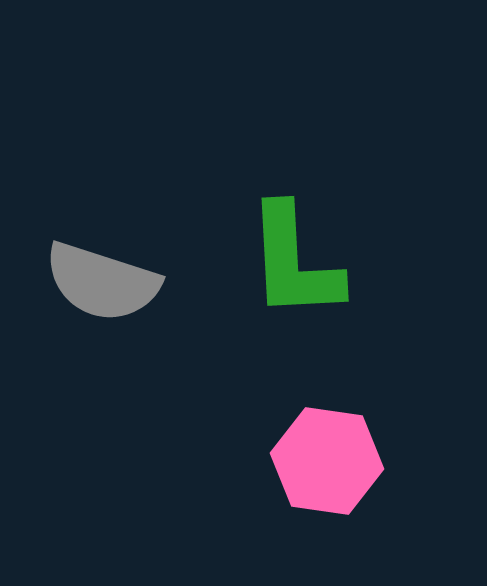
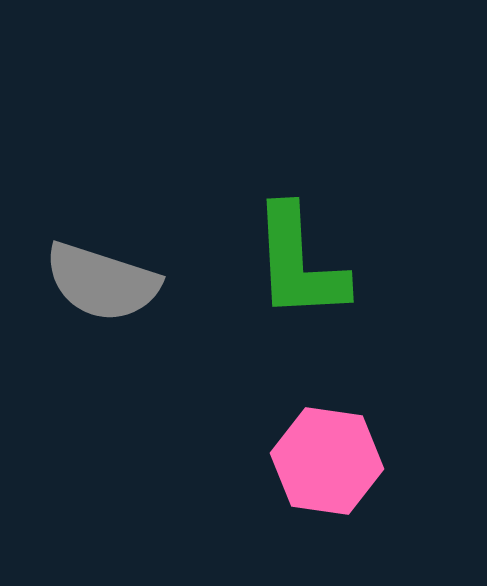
green L-shape: moved 5 px right, 1 px down
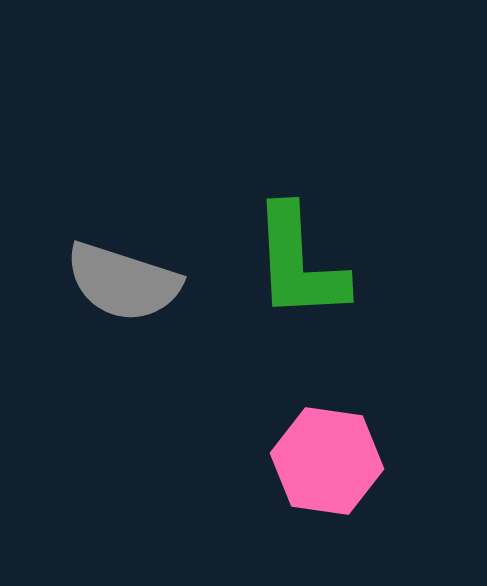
gray semicircle: moved 21 px right
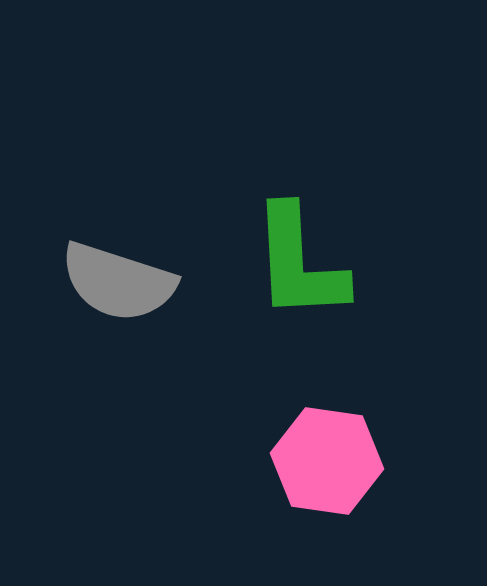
gray semicircle: moved 5 px left
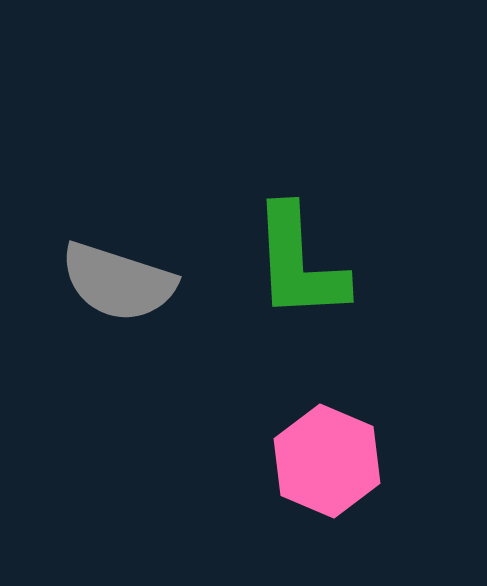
pink hexagon: rotated 15 degrees clockwise
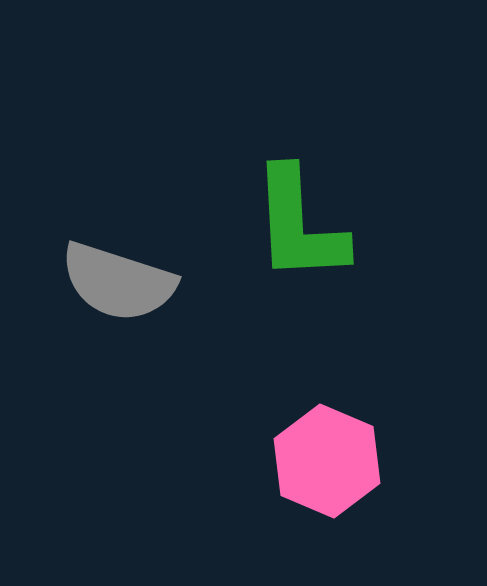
green L-shape: moved 38 px up
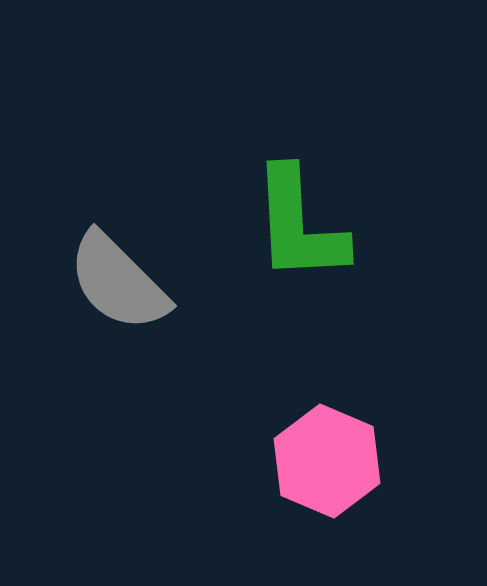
gray semicircle: rotated 27 degrees clockwise
